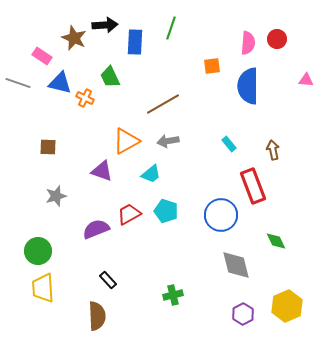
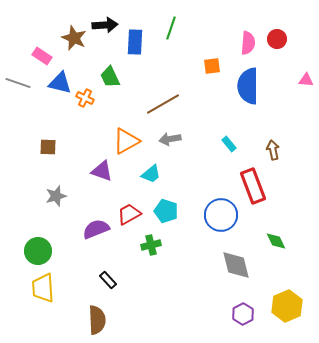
gray arrow: moved 2 px right, 2 px up
green cross: moved 22 px left, 50 px up
brown semicircle: moved 4 px down
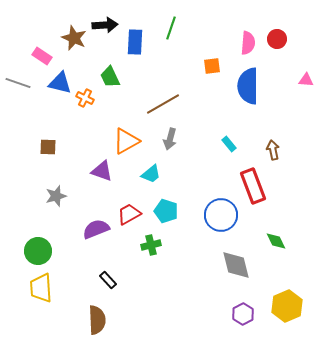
gray arrow: rotated 65 degrees counterclockwise
yellow trapezoid: moved 2 px left
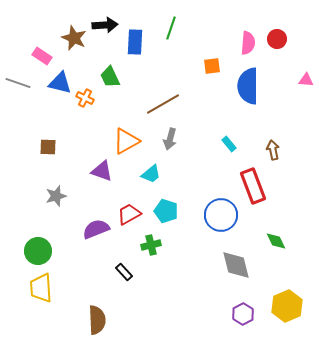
black rectangle: moved 16 px right, 8 px up
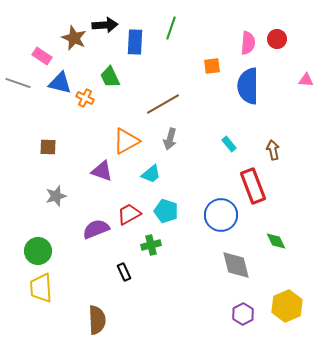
black rectangle: rotated 18 degrees clockwise
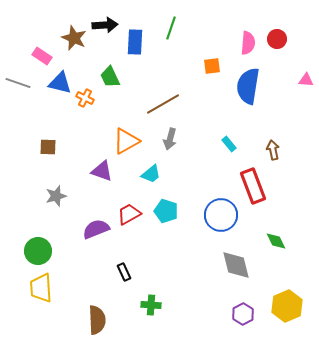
blue semicircle: rotated 9 degrees clockwise
green cross: moved 60 px down; rotated 18 degrees clockwise
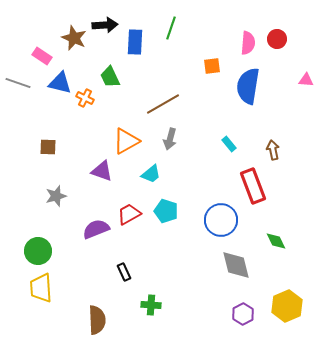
blue circle: moved 5 px down
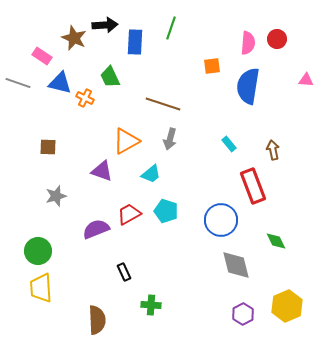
brown line: rotated 48 degrees clockwise
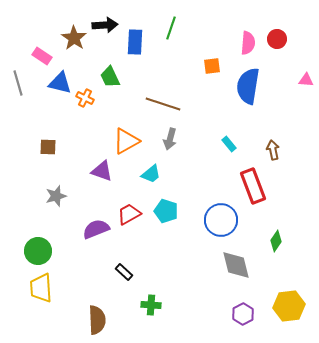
brown star: rotated 10 degrees clockwise
gray line: rotated 55 degrees clockwise
green diamond: rotated 60 degrees clockwise
black rectangle: rotated 24 degrees counterclockwise
yellow hexagon: moved 2 px right; rotated 16 degrees clockwise
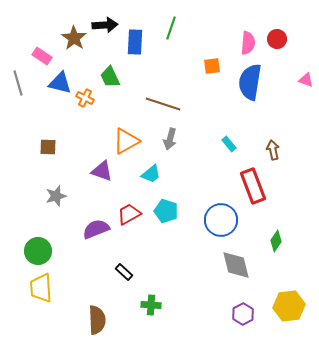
pink triangle: rotated 14 degrees clockwise
blue semicircle: moved 2 px right, 4 px up
